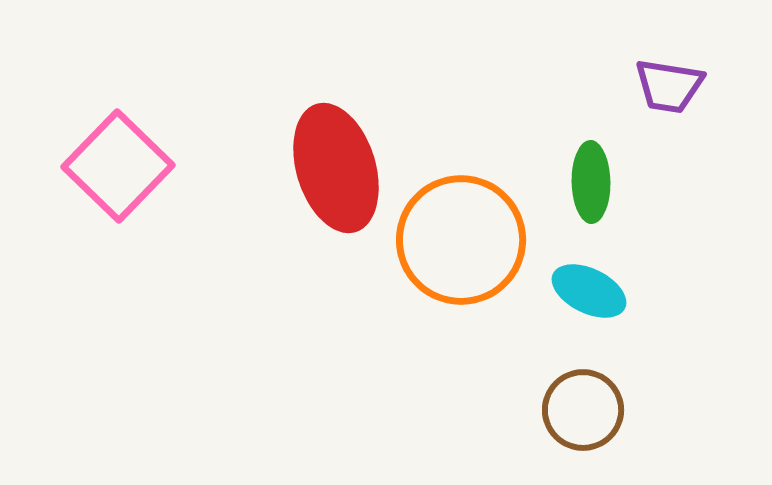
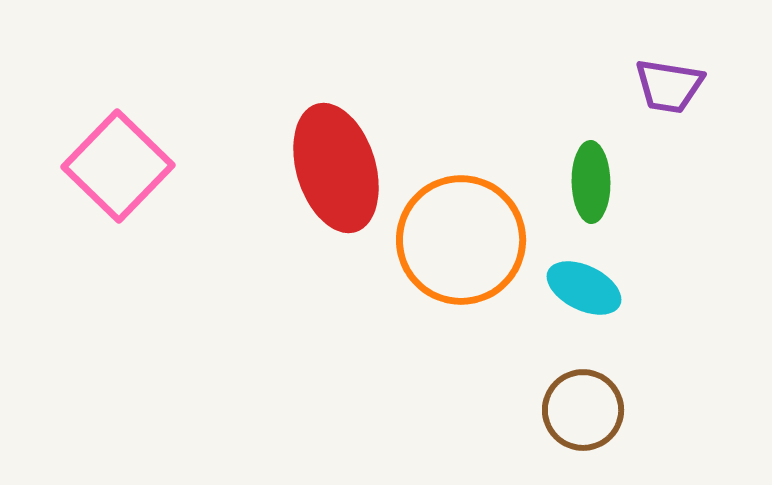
cyan ellipse: moved 5 px left, 3 px up
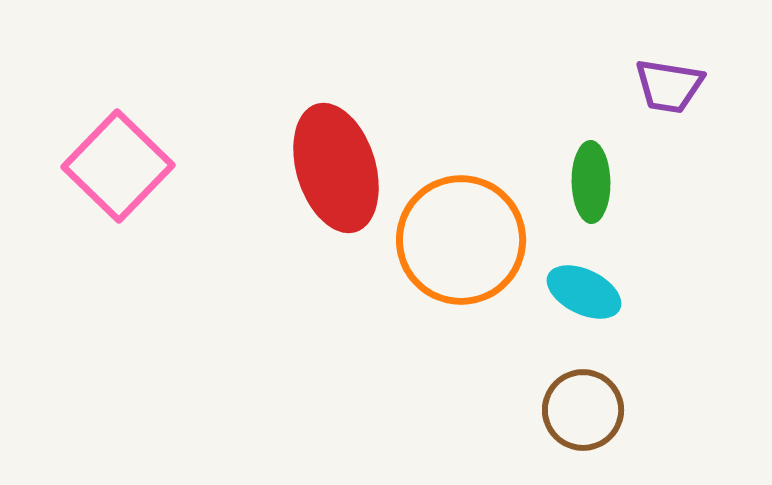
cyan ellipse: moved 4 px down
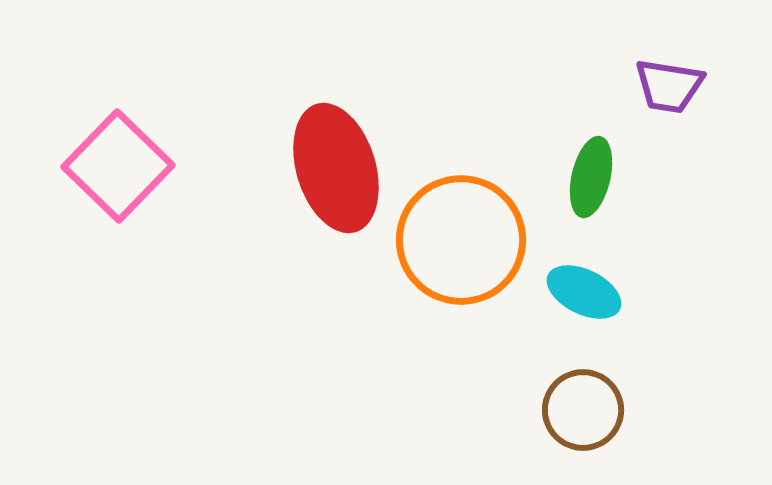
green ellipse: moved 5 px up; rotated 14 degrees clockwise
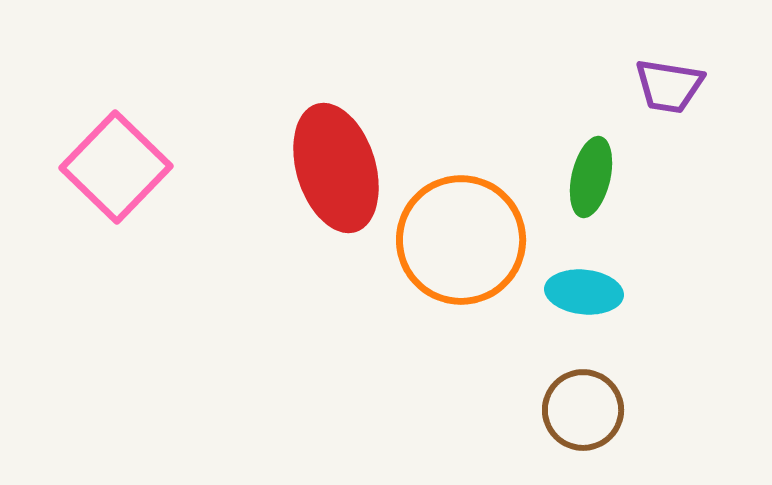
pink square: moved 2 px left, 1 px down
cyan ellipse: rotated 20 degrees counterclockwise
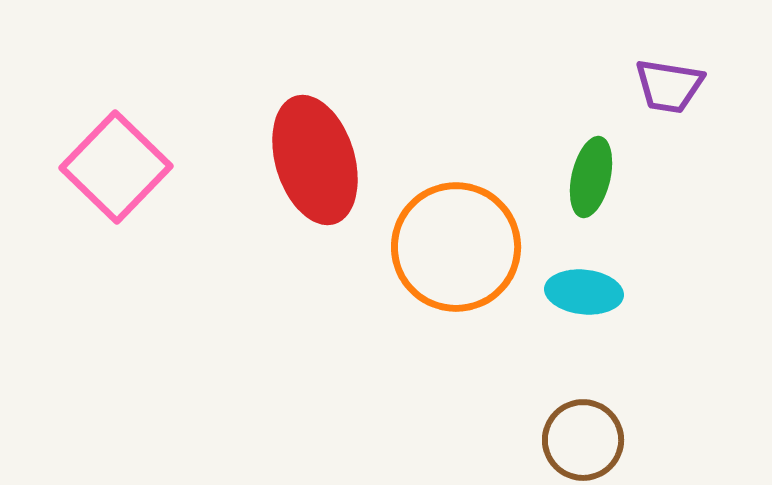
red ellipse: moved 21 px left, 8 px up
orange circle: moved 5 px left, 7 px down
brown circle: moved 30 px down
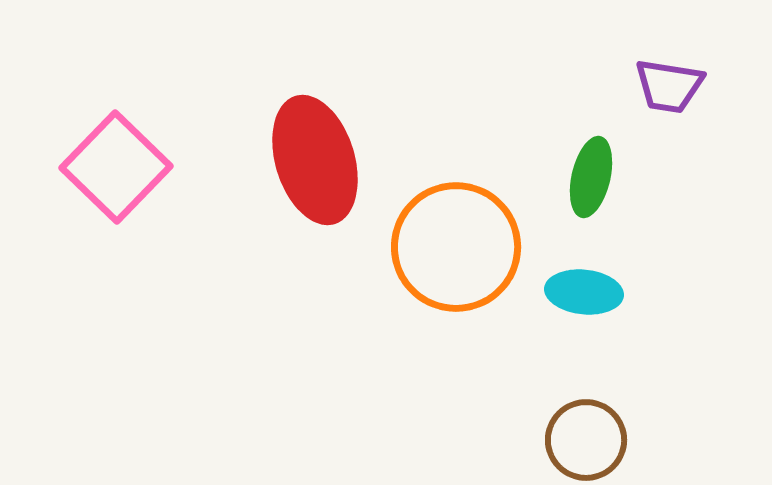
brown circle: moved 3 px right
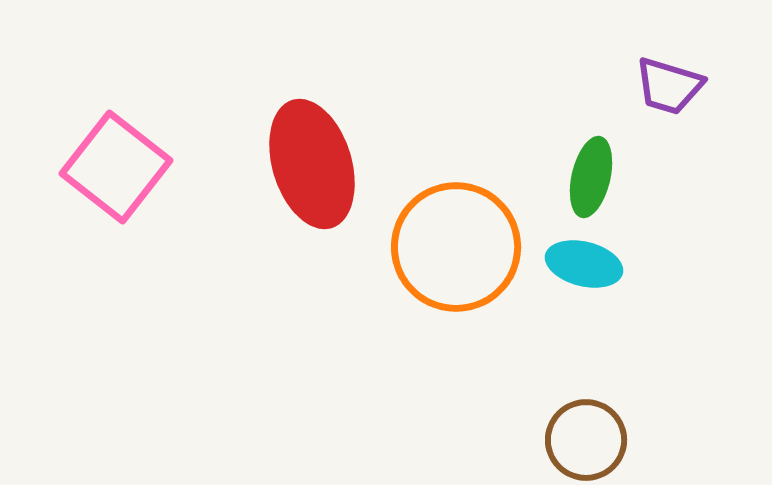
purple trapezoid: rotated 8 degrees clockwise
red ellipse: moved 3 px left, 4 px down
pink square: rotated 6 degrees counterclockwise
cyan ellipse: moved 28 px up; rotated 8 degrees clockwise
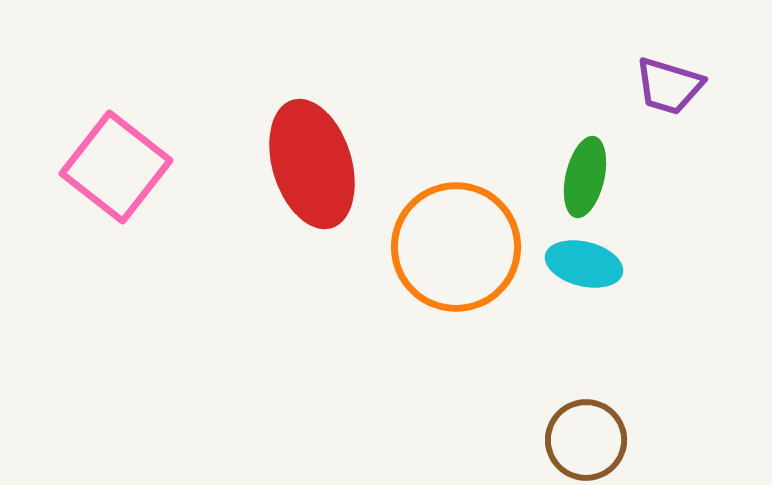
green ellipse: moved 6 px left
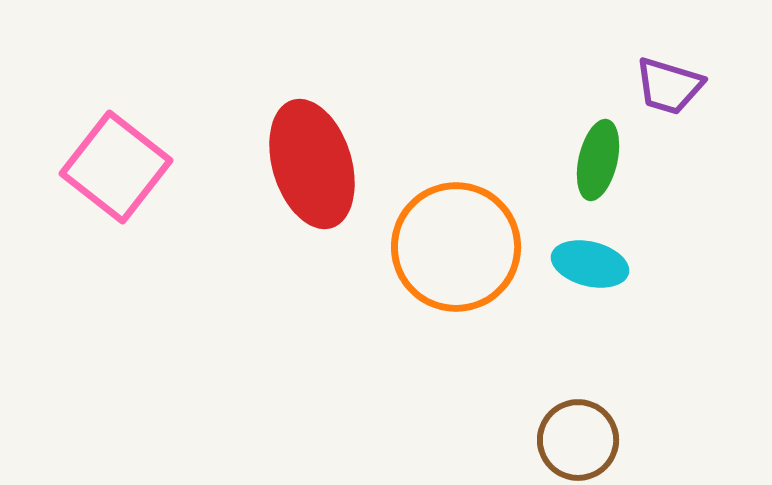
green ellipse: moved 13 px right, 17 px up
cyan ellipse: moved 6 px right
brown circle: moved 8 px left
